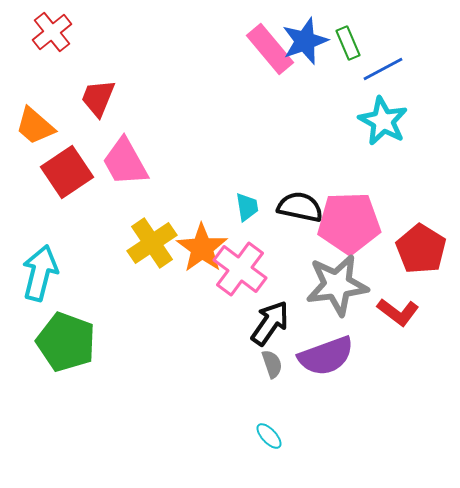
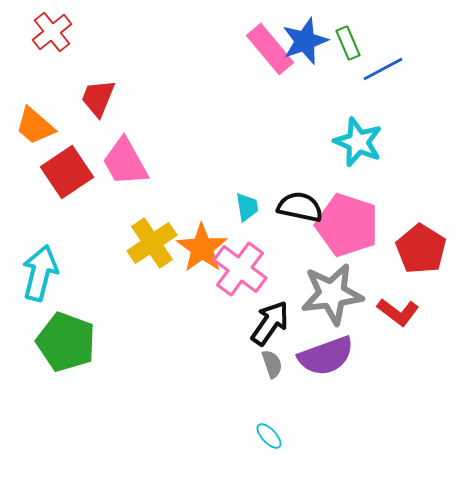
cyan star: moved 25 px left, 21 px down; rotated 6 degrees counterclockwise
pink pentagon: moved 2 px left, 2 px down; rotated 20 degrees clockwise
gray star: moved 5 px left, 9 px down
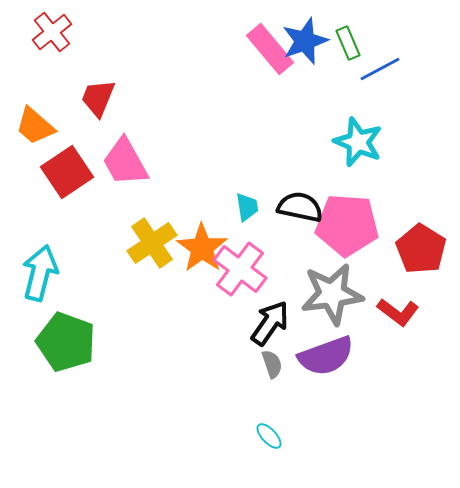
blue line: moved 3 px left
pink pentagon: rotated 14 degrees counterclockwise
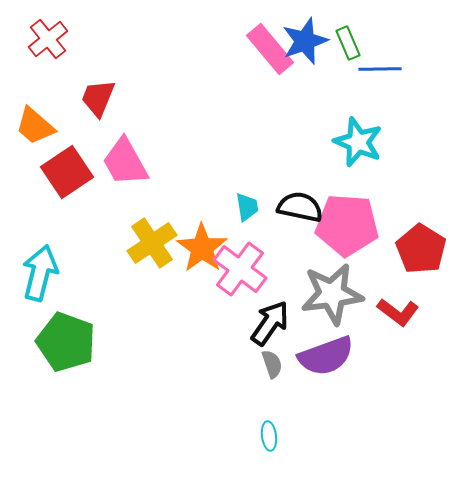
red cross: moved 4 px left, 7 px down
blue line: rotated 27 degrees clockwise
cyan ellipse: rotated 36 degrees clockwise
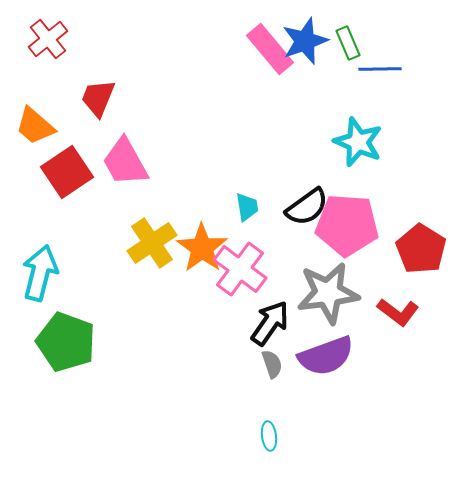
black semicircle: moved 7 px right; rotated 132 degrees clockwise
gray star: moved 4 px left, 1 px up
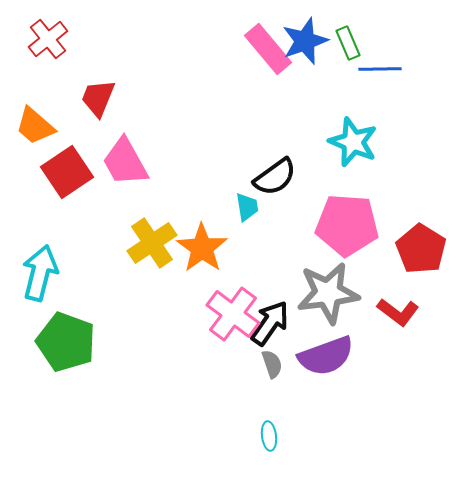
pink rectangle: moved 2 px left
cyan star: moved 5 px left
black semicircle: moved 32 px left, 30 px up
pink cross: moved 7 px left, 45 px down
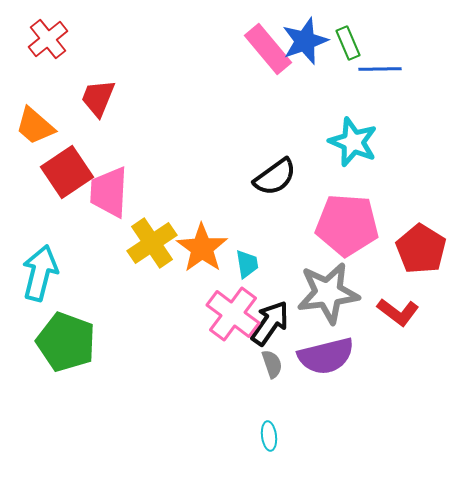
pink trapezoid: moved 16 px left, 30 px down; rotated 32 degrees clockwise
cyan trapezoid: moved 57 px down
purple semicircle: rotated 6 degrees clockwise
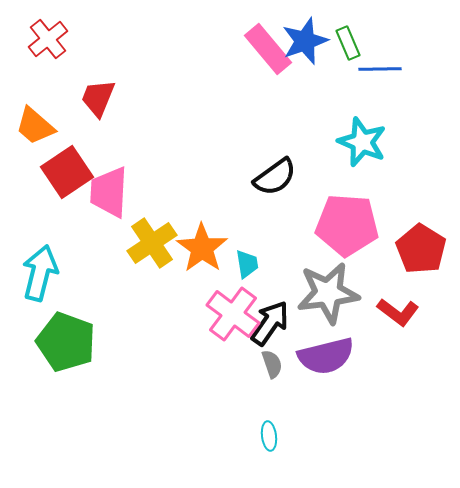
cyan star: moved 9 px right
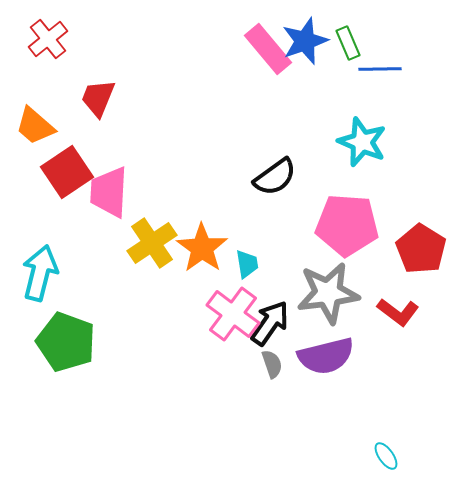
cyan ellipse: moved 117 px right, 20 px down; rotated 28 degrees counterclockwise
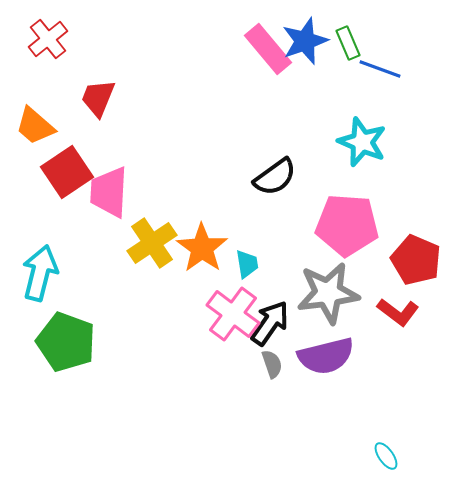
blue line: rotated 21 degrees clockwise
red pentagon: moved 5 px left, 11 px down; rotated 9 degrees counterclockwise
